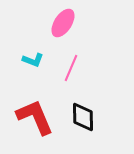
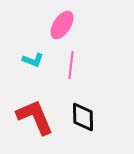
pink ellipse: moved 1 px left, 2 px down
pink line: moved 3 px up; rotated 16 degrees counterclockwise
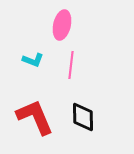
pink ellipse: rotated 20 degrees counterclockwise
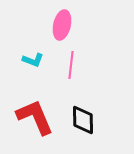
black diamond: moved 3 px down
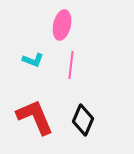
black diamond: rotated 24 degrees clockwise
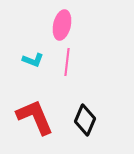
pink line: moved 4 px left, 3 px up
black diamond: moved 2 px right
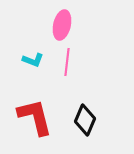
red L-shape: rotated 9 degrees clockwise
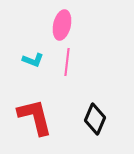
black diamond: moved 10 px right, 1 px up
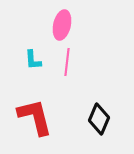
cyan L-shape: rotated 65 degrees clockwise
black diamond: moved 4 px right
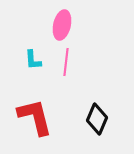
pink line: moved 1 px left
black diamond: moved 2 px left
